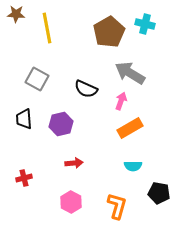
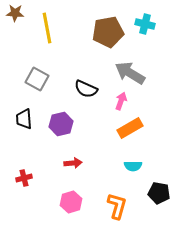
brown star: moved 1 px left, 1 px up
brown pentagon: moved 1 px left; rotated 20 degrees clockwise
red arrow: moved 1 px left
pink hexagon: rotated 15 degrees clockwise
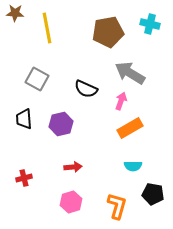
cyan cross: moved 5 px right
red arrow: moved 4 px down
black pentagon: moved 6 px left, 1 px down
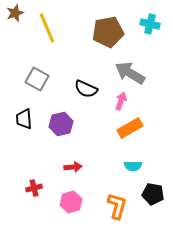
brown star: rotated 24 degrees counterclockwise
yellow line: rotated 12 degrees counterclockwise
red cross: moved 10 px right, 10 px down
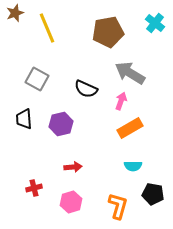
cyan cross: moved 5 px right, 1 px up; rotated 24 degrees clockwise
orange L-shape: moved 1 px right
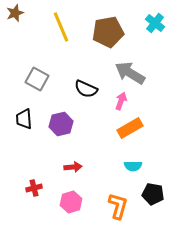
yellow line: moved 14 px right, 1 px up
